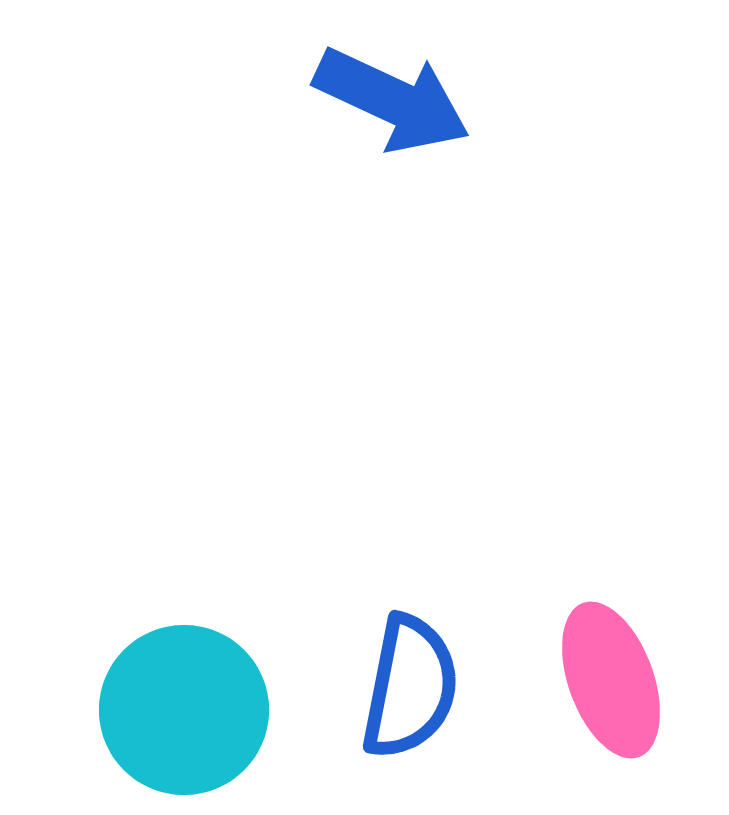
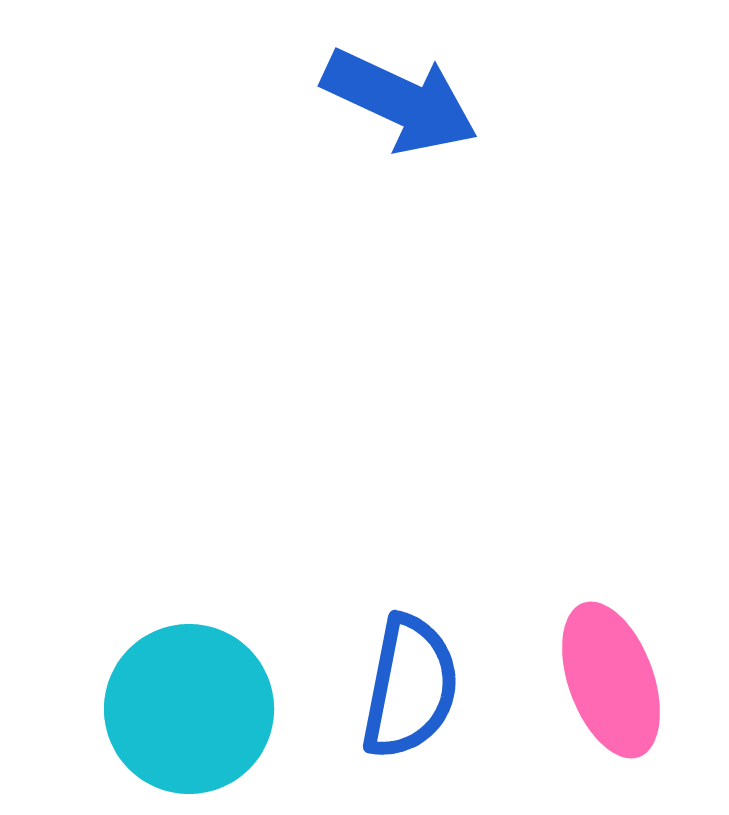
blue arrow: moved 8 px right, 1 px down
cyan circle: moved 5 px right, 1 px up
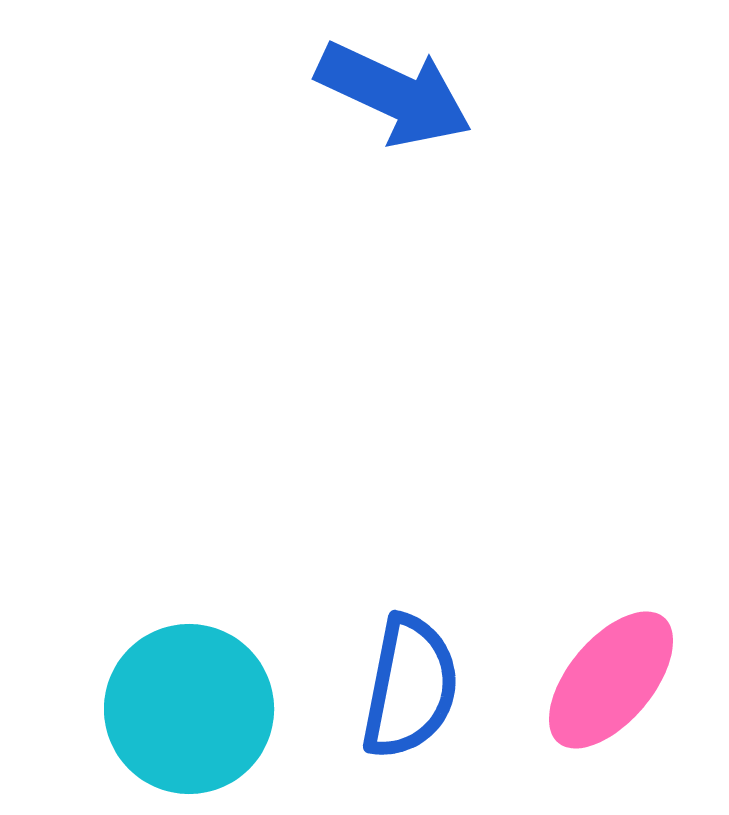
blue arrow: moved 6 px left, 7 px up
pink ellipse: rotated 60 degrees clockwise
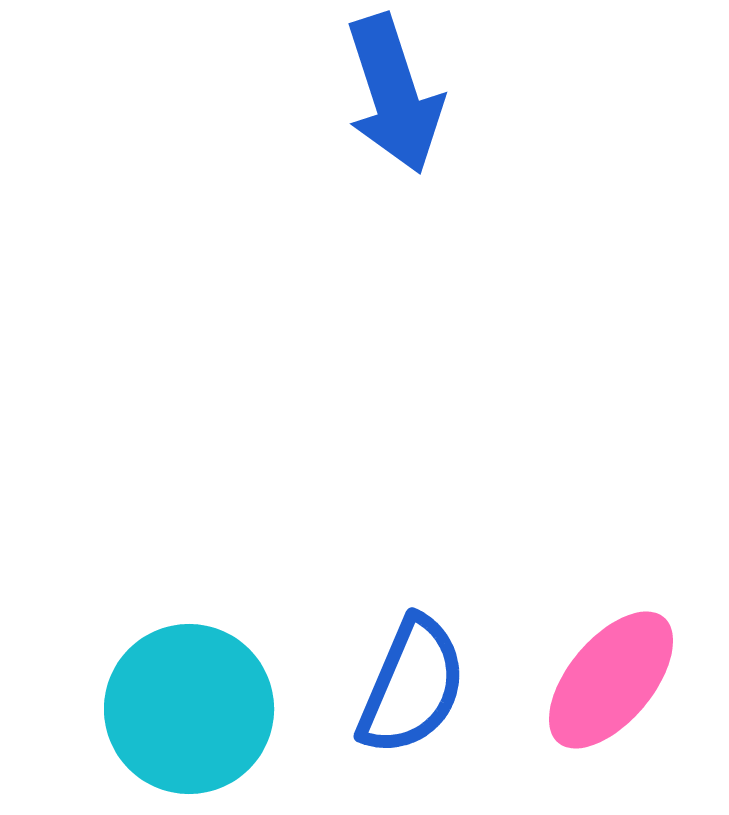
blue arrow: rotated 47 degrees clockwise
blue semicircle: moved 2 px right, 1 px up; rotated 12 degrees clockwise
